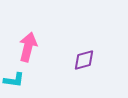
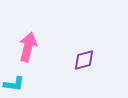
cyan L-shape: moved 4 px down
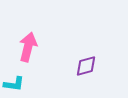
purple diamond: moved 2 px right, 6 px down
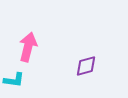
cyan L-shape: moved 4 px up
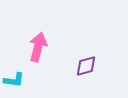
pink arrow: moved 10 px right
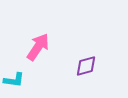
pink arrow: rotated 20 degrees clockwise
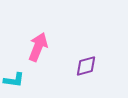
pink arrow: rotated 12 degrees counterclockwise
